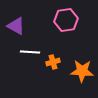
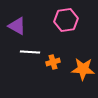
purple triangle: moved 1 px right
orange star: moved 1 px right, 2 px up
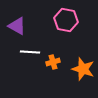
pink hexagon: rotated 20 degrees clockwise
orange star: rotated 15 degrees clockwise
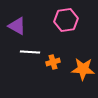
pink hexagon: rotated 20 degrees counterclockwise
orange star: rotated 15 degrees counterclockwise
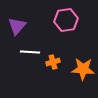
purple triangle: rotated 42 degrees clockwise
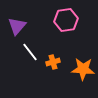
white line: rotated 48 degrees clockwise
